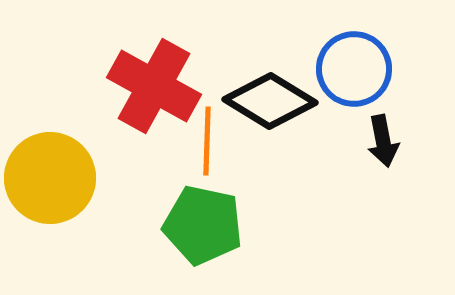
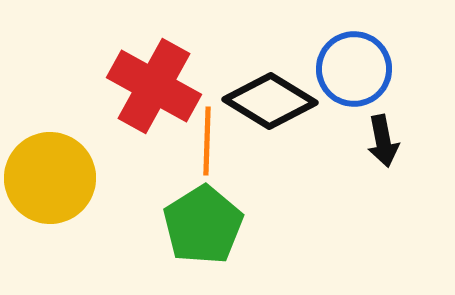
green pentagon: rotated 28 degrees clockwise
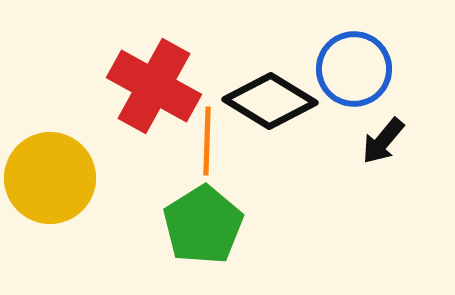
black arrow: rotated 51 degrees clockwise
